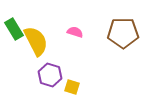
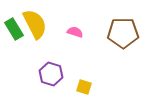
yellow semicircle: moved 1 px left, 17 px up
purple hexagon: moved 1 px right, 1 px up
yellow square: moved 12 px right
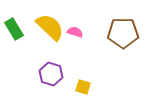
yellow semicircle: moved 15 px right, 3 px down; rotated 20 degrees counterclockwise
yellow square: moved 1 px left
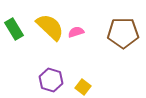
pink semicircle: moved 1 px right; rotated 35 degrees counterclockwise
purple hexagon: moved 6 px down
yellow square: rotated 21 degrees clockwise
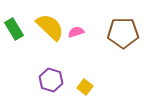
yellow square: moved 2 px right
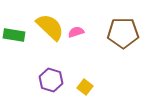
green rectangle: moved 6 px down; rotated 50 degrees counterclockwise
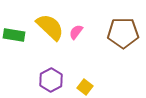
pink semicircle: rotated 35 degrees counterclockwise
purple hexagon: rotated 15 degrees clockwise
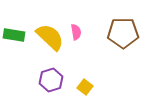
yellow semicircle: moved 10 px down
pink semicircle: rotated 133 degrees clockwise
purple hexagon: rotated 10 degrees clockwise
